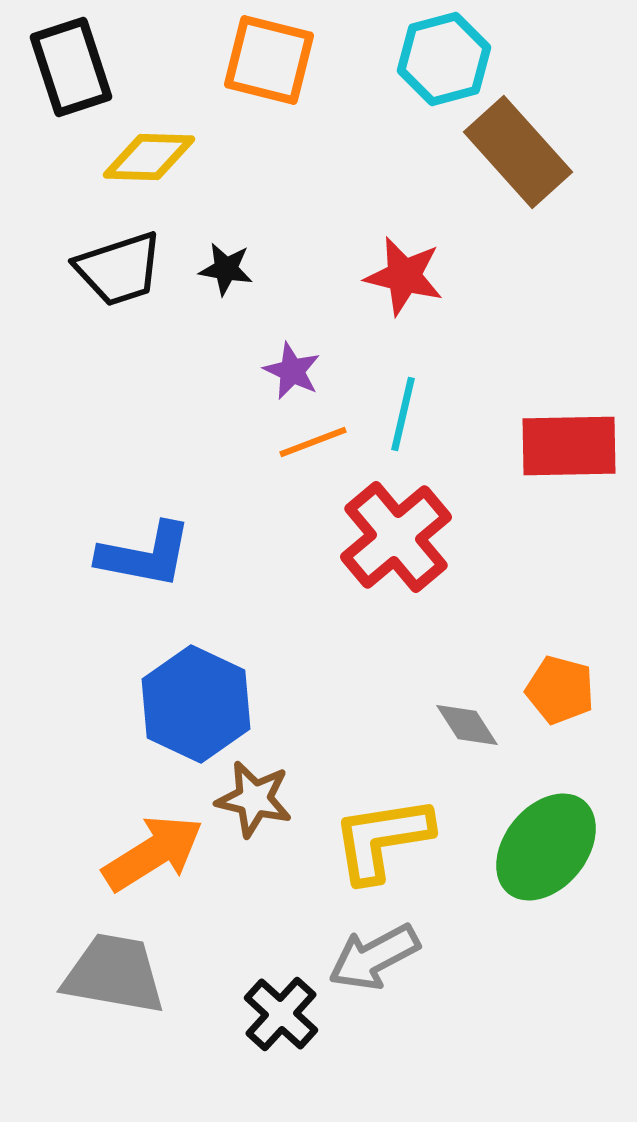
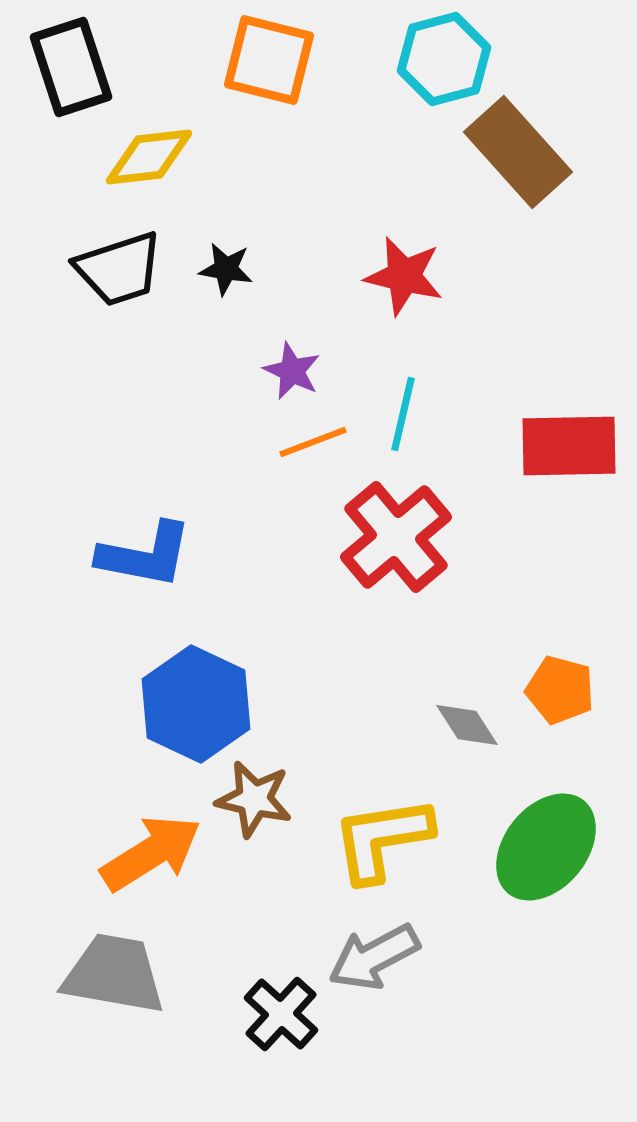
yellow diamond: rotated 8 degrees counterclockwise
orange arrow: moved 2 px left
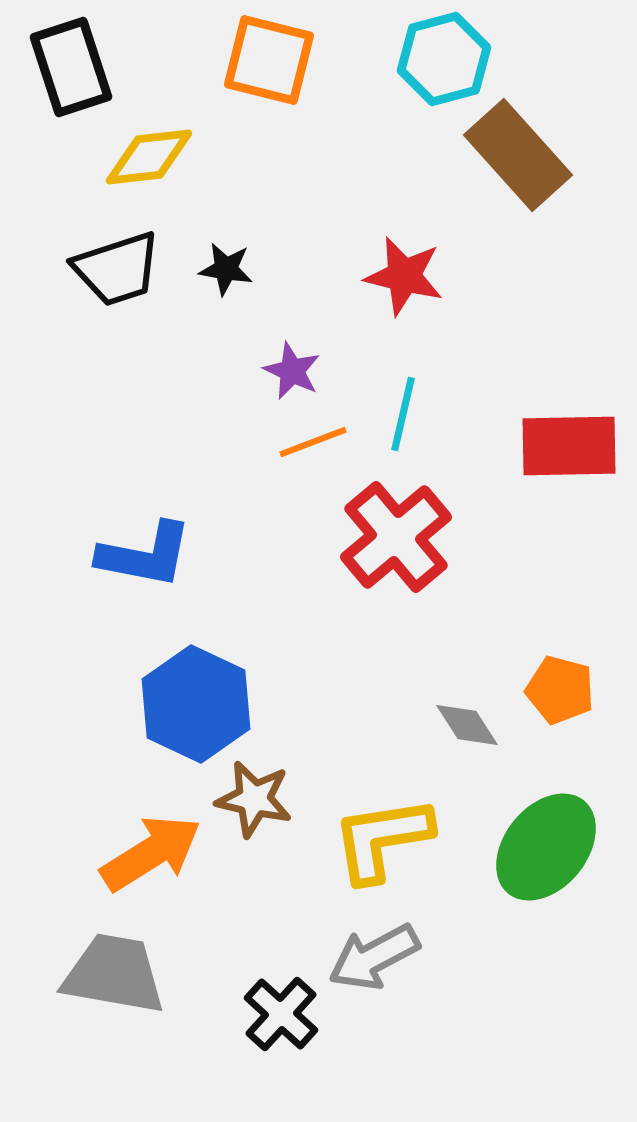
brown rectangle: moved 3 px down
black trapezoid: moved 2 px left
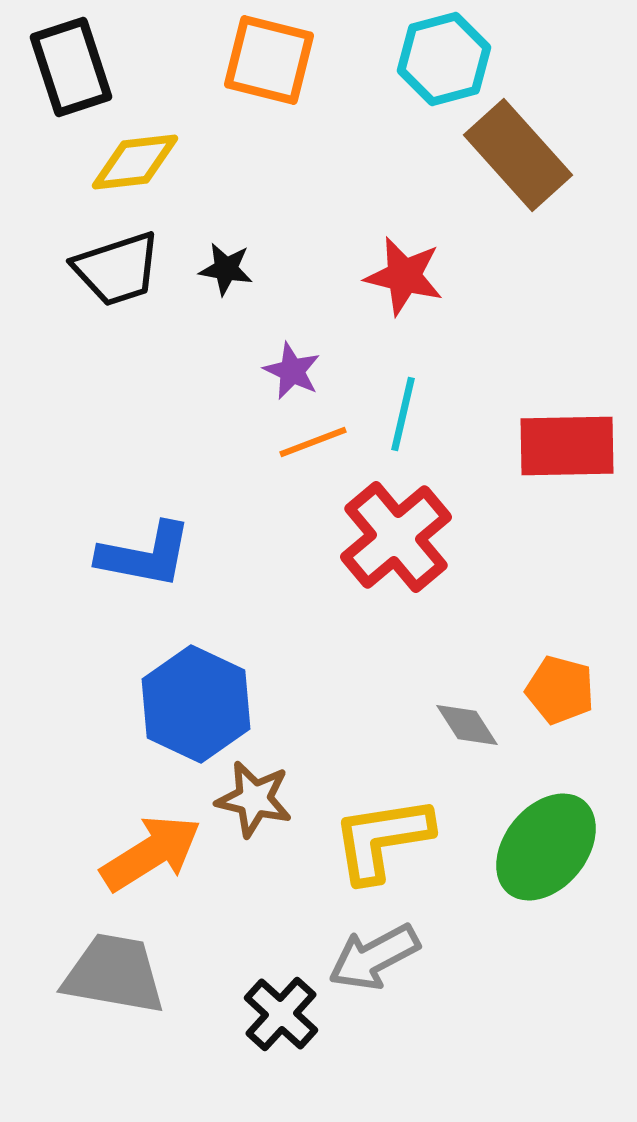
yellow diamond: moved 14 px left, 5 px down
red rectangle: moved 2 px left
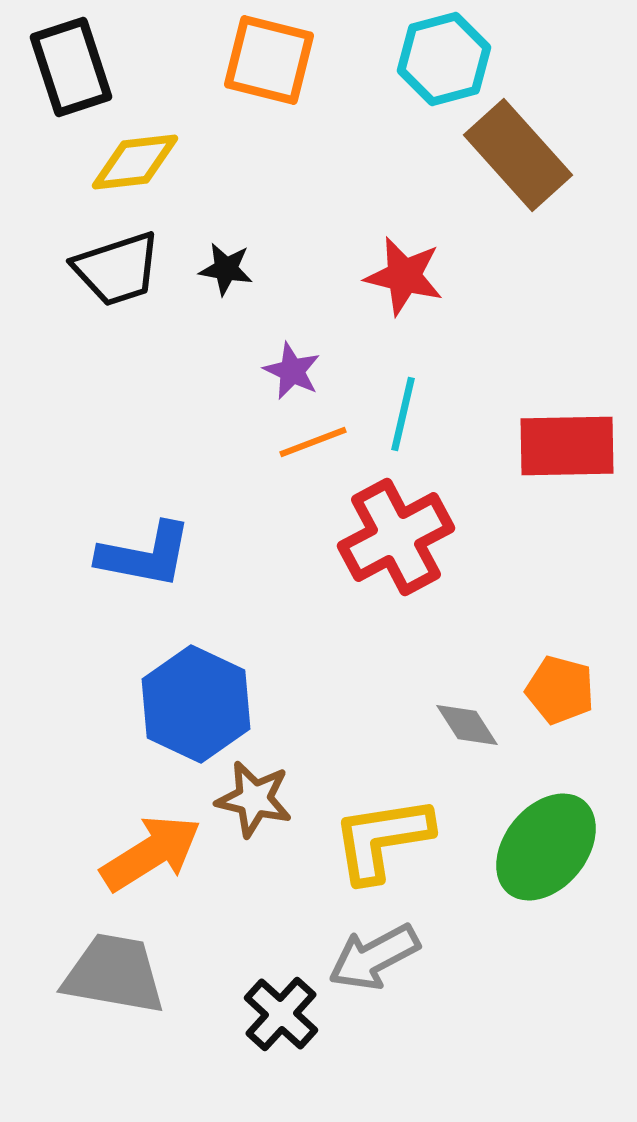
red cross: rotated 12 degrees clockwise
